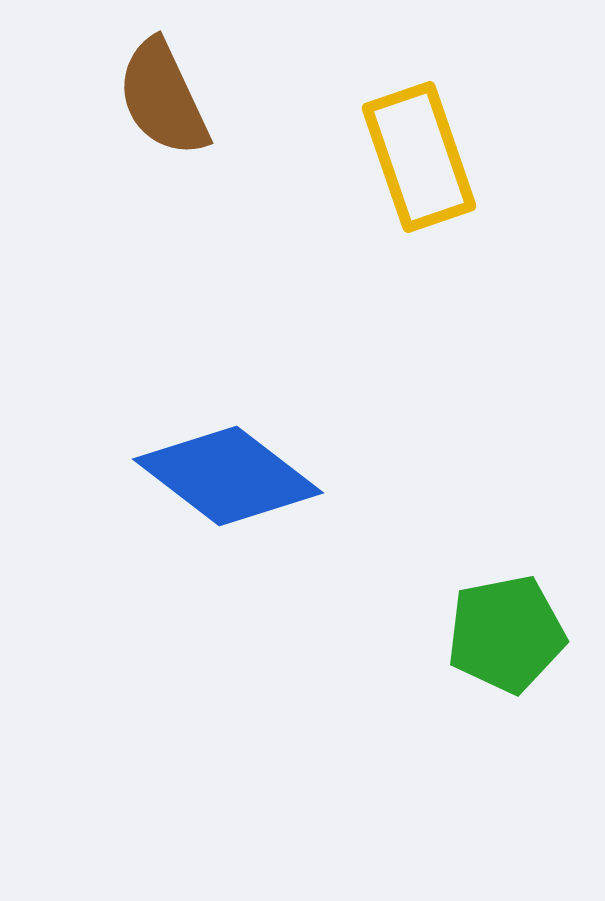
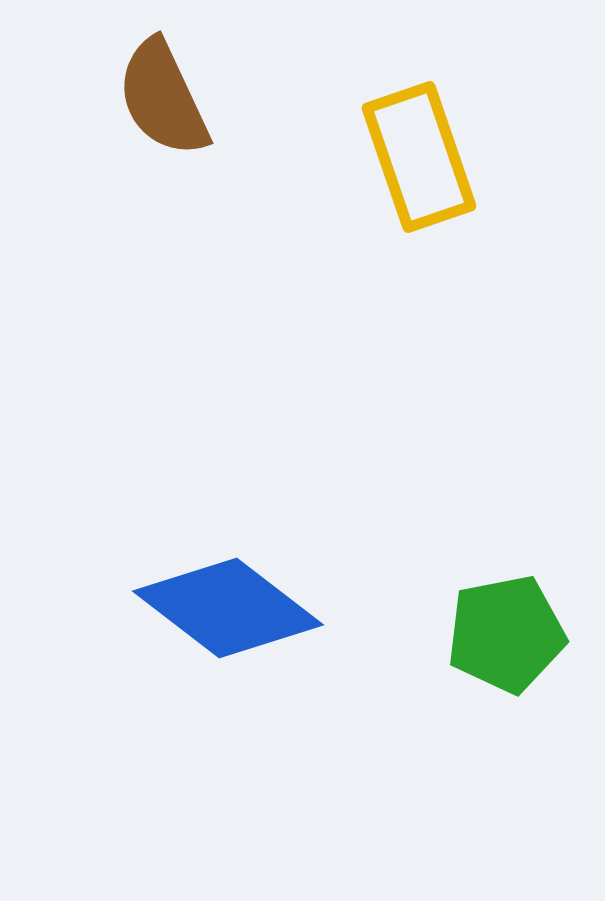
blue diamond: moved 132 px down
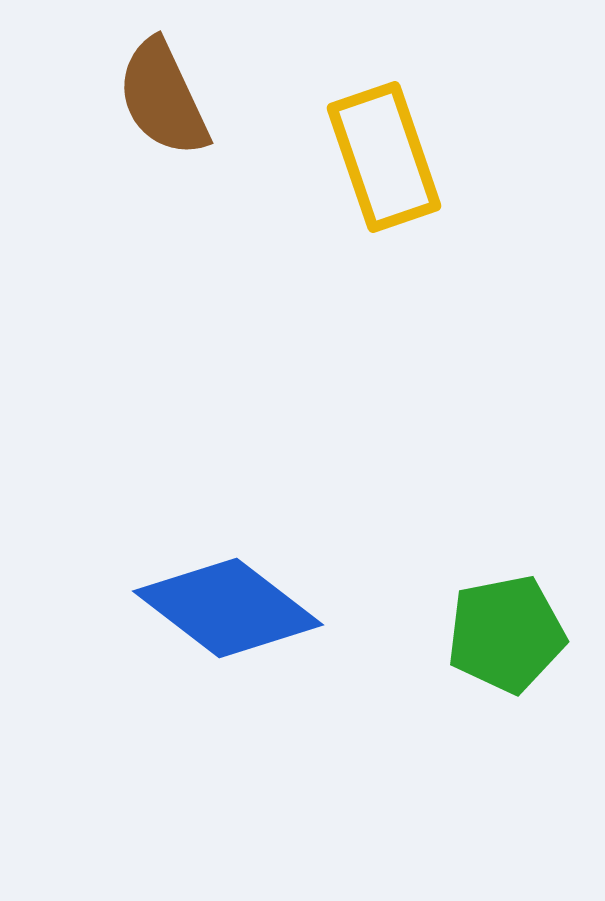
yellow rectangle: moved 35 px left
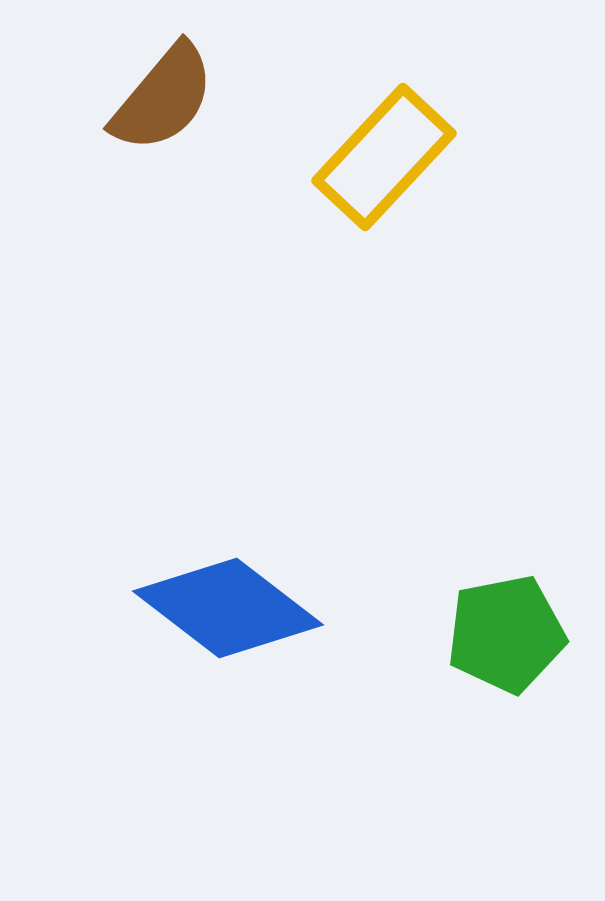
brown semicircle: rotated 115 degrees counterclockwise
yellow rectangle: rotated 62 degrees clockwise
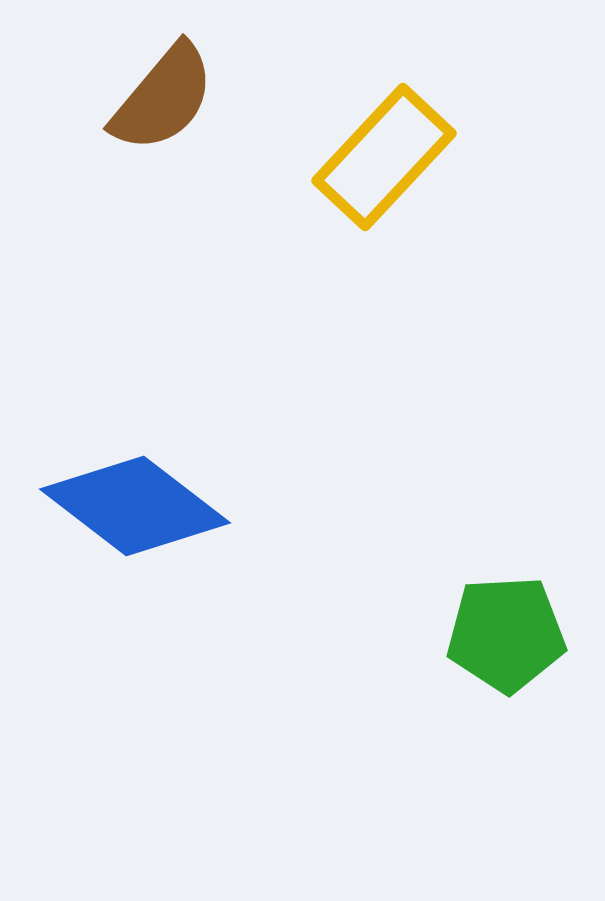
blue diamond: moved 93 px left, 102 px up
green pentagon: rotated 8 degrees clockwise
